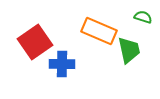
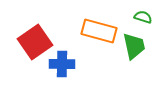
orange rectangle: rotated 8 degrees counterclockwise
green trapezoid: moved 5 px right, 4 px up
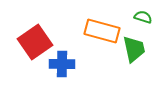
orange rectangle: moved 3 px right
green trapezoid: moved 3 px down
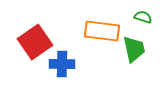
orange rectangle: rotated 8 degrees counterclockwise
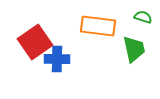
orange rectangle: moved 4 px left, 5 px up
blue cross: moved 5 px left, 5 px up
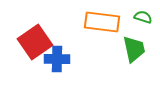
orange rectangle: moved 4 px right, 4 px up
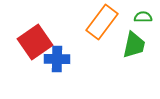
green semicircle: rotated 18 degrees counterclockwise
orange rectangle: rotated 60 degrees counterclockwise
green trapezoid: moved 4 px up; rotated 24 degrees clockwise
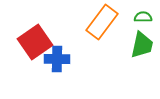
green trapezoid: moved 8 px right
